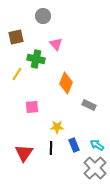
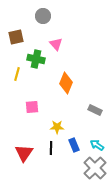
yellow line: rotated 16 degrees counterclockwise
gray rectangle: moved 6 px right, 5 px down
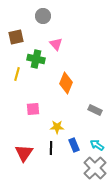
pink square: moved 1 px right, 2 px down
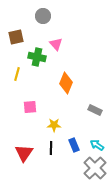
green cross: moved 1 px right, 2 px up
pink square: moved 3 px left, 2 px up
yellow star: moved 3 px left, 2 px up
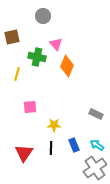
brown square: moved 4 px left
orange diamond: moved 1 px right, 17 px up
gray rectangle: moved 1 px right, 4 px down
gray cross: rotated 10 degrees clockwise
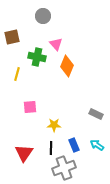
gray cross: moved 31 px left; rotated 15 degrees clockwise
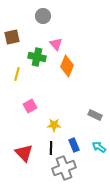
pink square: moved 1 px up; rotated 24 degrees counterclockwise
gray rectangle: moved 1 px left, 1 px down
cyan arrow: moved 2 px right, 2 px down
red triangle: rotated 18 degrees counterclockwise
